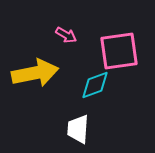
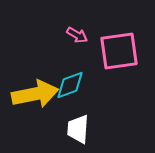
pink arrow: moved 11 px right
yellow arrow: moved 21 px down
cyan diamond: moved 25 px left
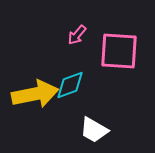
pink arrow: rotated 100 degrees clockwise
pink square: rotated 12 degrees clockwise
white trapezoid: moved 16 px right, 1 px down; rotated 64 degrees counterclockwise
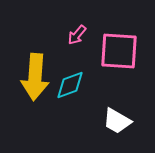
yellow arrow: moved 17 px up; rotated 105 degrees clockwise
white trapezoid: moved 23 px right, 9 px up
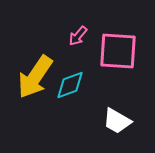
pink arrow: moved 1 px right, 1 px down
pink square: moved 1 px left
yellow arrow: rotated 30 degrees clockwise
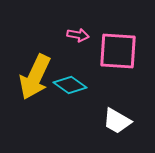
pink arrow: moved 1 px up; rotated 120 degrees counterclockwise
yellow arrow: rotated 9 degrees counterclockwise
cyan diamond: rotated 56 degrees clockwise
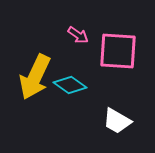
pink arrow: rotated 25 degrees clockwise
